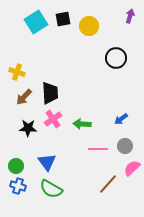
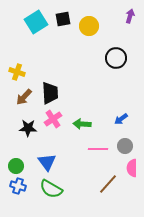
pink semicircle: rotated 48 degrees counterclockwise
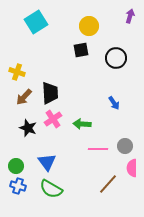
black square: moved 18 px right, 31 px down
blue arrow: moved 7 px left, 16 px up; rotated 88 degrees counterclockwise
black star: rotated 18 degrees clockwise
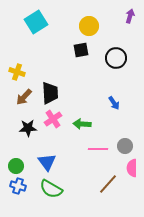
black star: rotated 24 degrees counterclockwise
